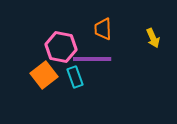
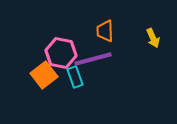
orange trapezoid: moved 2 px right, 2 px down
pink hexagon: moved 6 px down
purple line: moved 1 px right; rotated 15 degrees counterclockwise
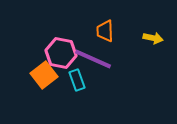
yellow arrow: rotated 54 degrees counterclockwise
purple line: rotated 39 degrees clockwise
cyan rectangle: moved 2 px right, 3 px down
